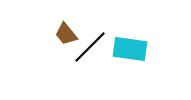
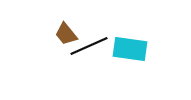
black line: moved 1 px left, 1 px up; rotated 21 degrees clockwise
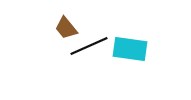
brown trapezoid: moved 6 px up
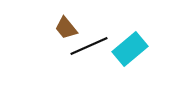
cyan rectangle: rotated 48 degrees counterclockwise
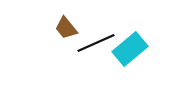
black line: moved 7 px right, 3 px up
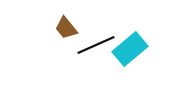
black line: moved 2 px down
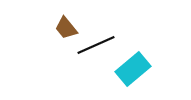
cyan rectangle: moved 3 px right, 20 px down
